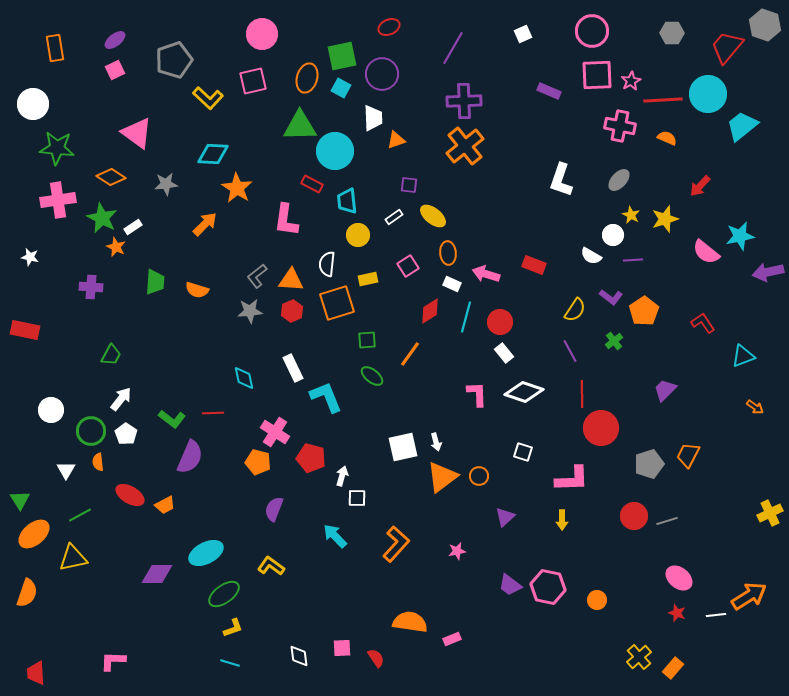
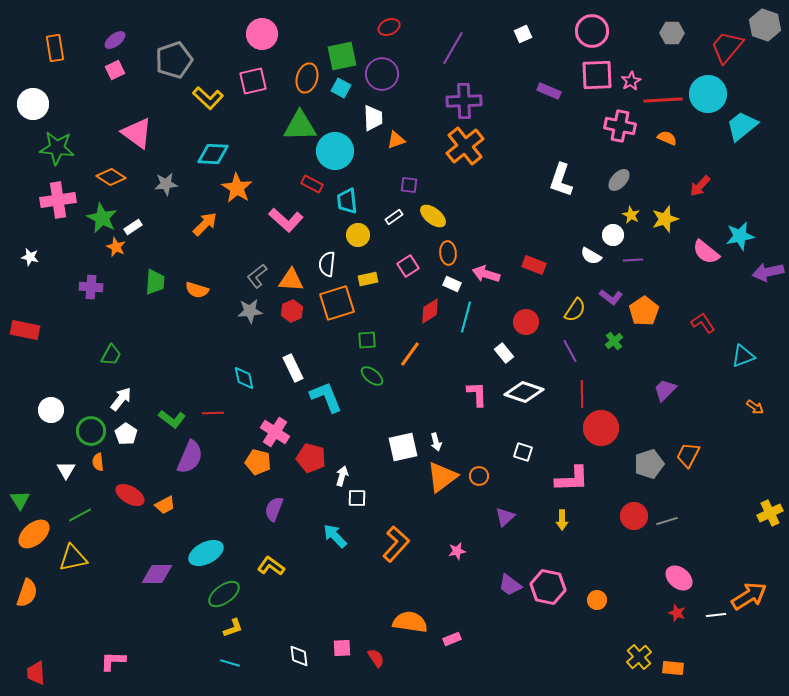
pink L-shape at (286, 220): rotated 56 degrees counterclockwise
red circle at (500, 322): moved 26 px right
orange rectangle at (673, 668): rotated 55 degrees clockwise
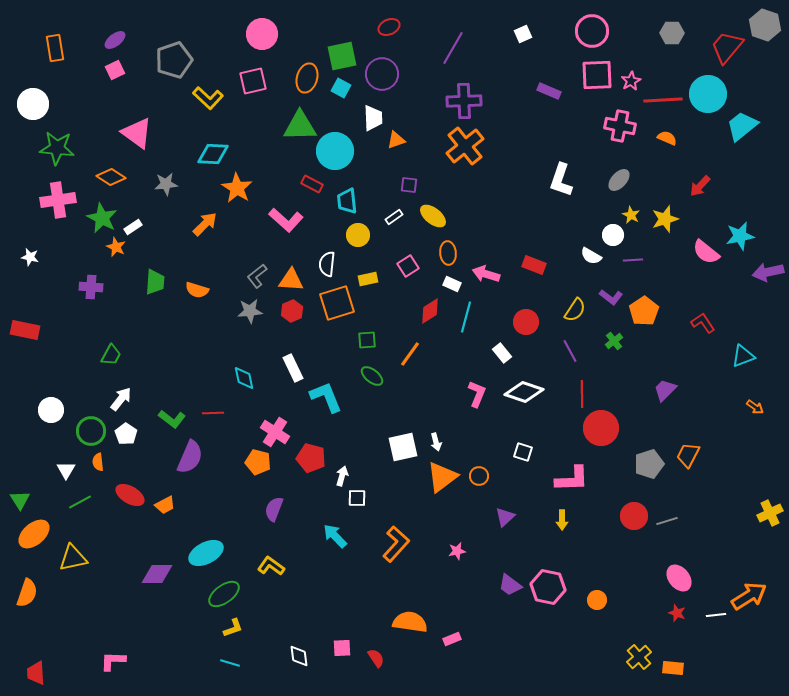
white rectangle at (504, 353): moved 2 px left
pink L-shape at (477, 394): rotated 24 degrees clockwise
green line at (80, 515): moved 13 px up
pink ellipse at (679, 578): rotated 12 degrees clockwise
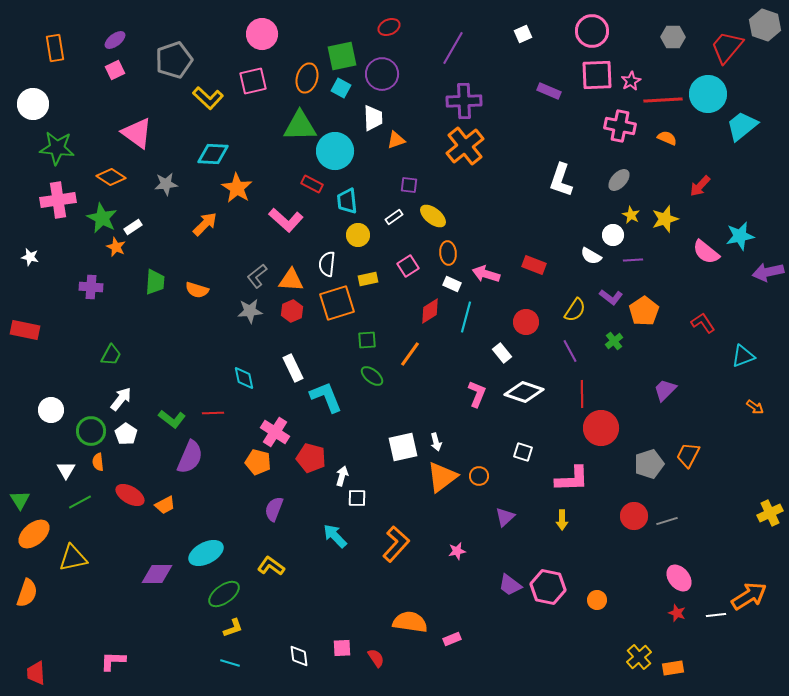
gray hexagon at (672, 33): moved 1 px right, 4 px down
orange rectangle at (673, 668): rotated 15 degrees counterclockwise
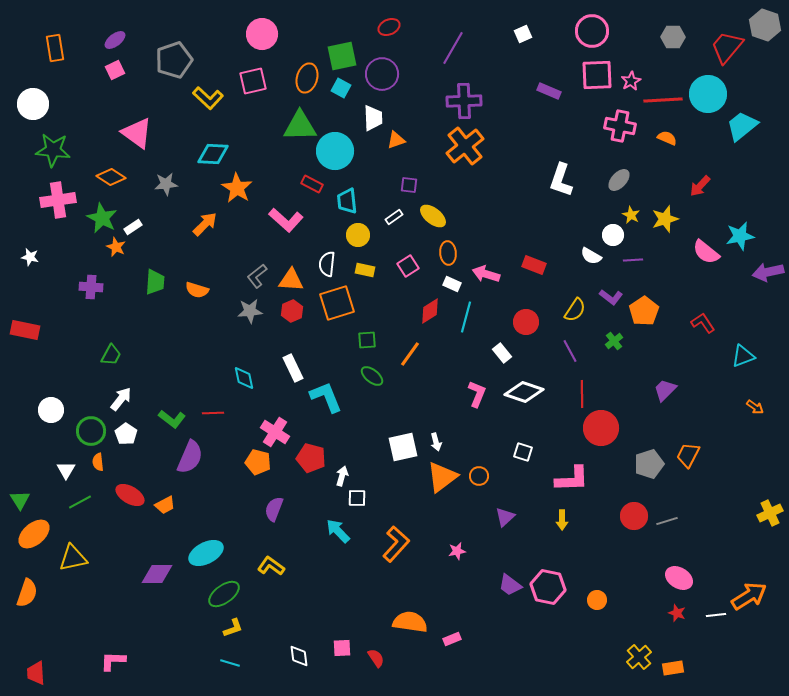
green star at (57, 148): moved 4 px left, 2 px down
yellow rectangle at (368, 279): moved 3 px left, 9 px up; rotated 24 degrees clockwise
cyan arrow at (335, 536): moved 3 px right, 5 px up
pink ellipse at (679, 578): rotated 20 degrees counterclockwise
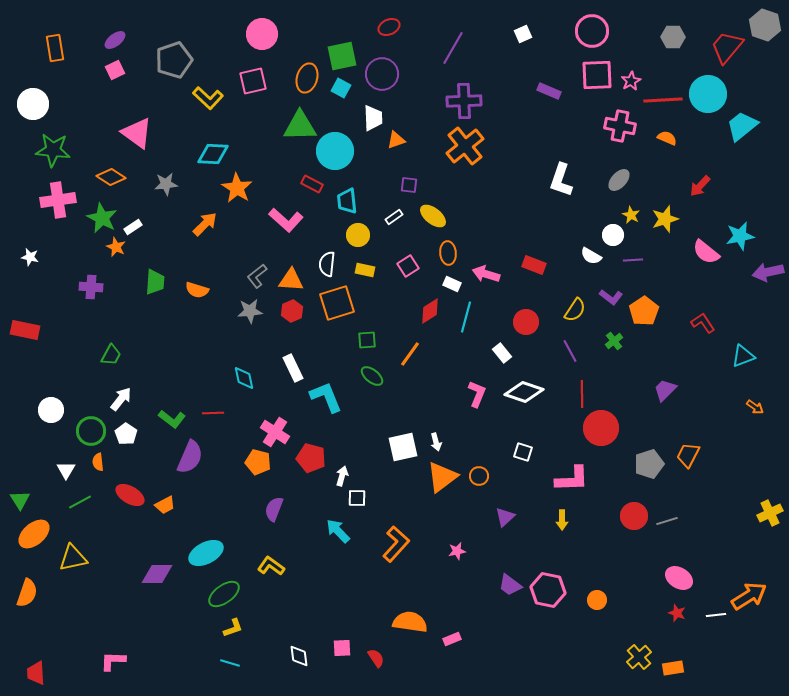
pink hexagon at (548, 587): moved 3 px down
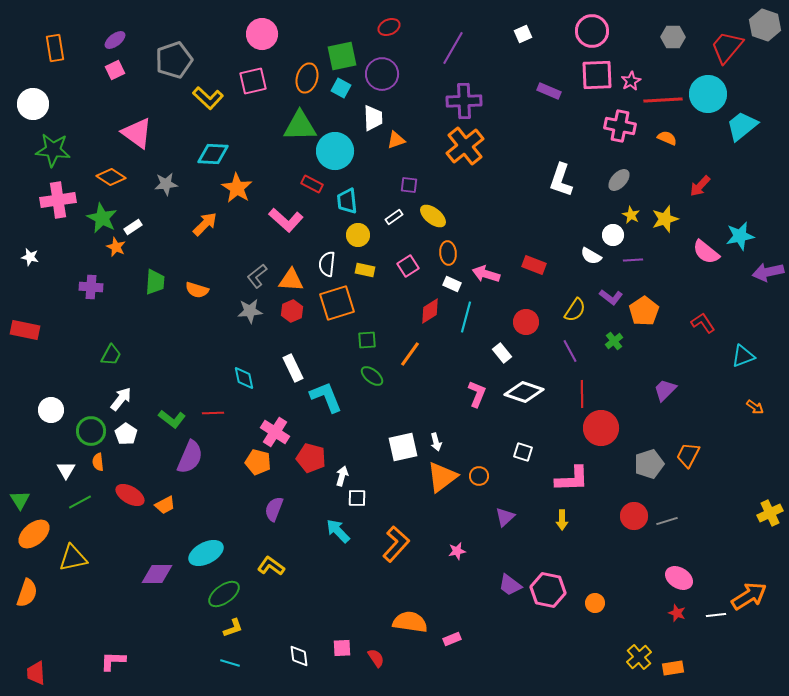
orange circle at (597, 600): moved 2 px left, 3 px down
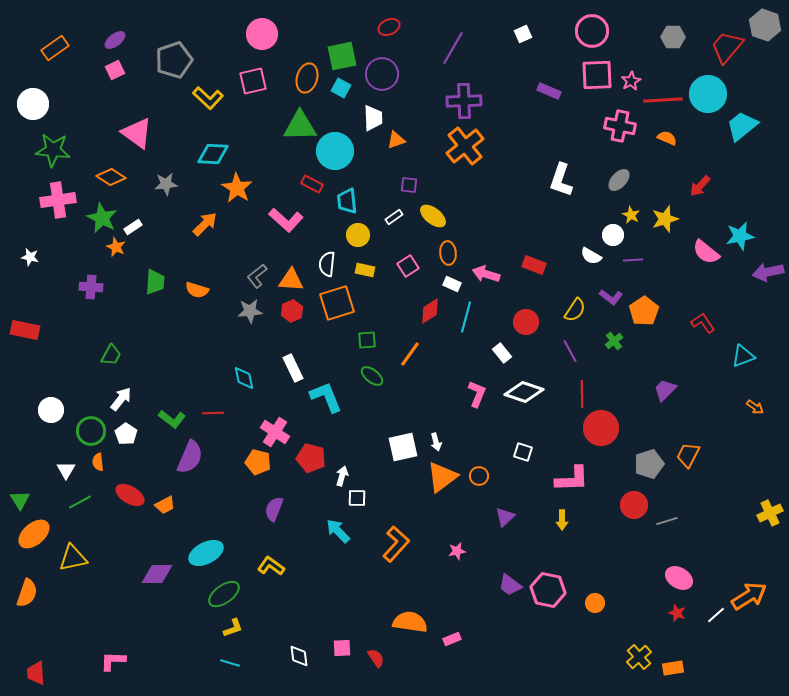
orange rectangle at (55, 48): rotated 64 degrees clockwise
red circle at (634, 516): moved 11 px up
white line at (716, 615): rotated 36 degrees counterclockwise
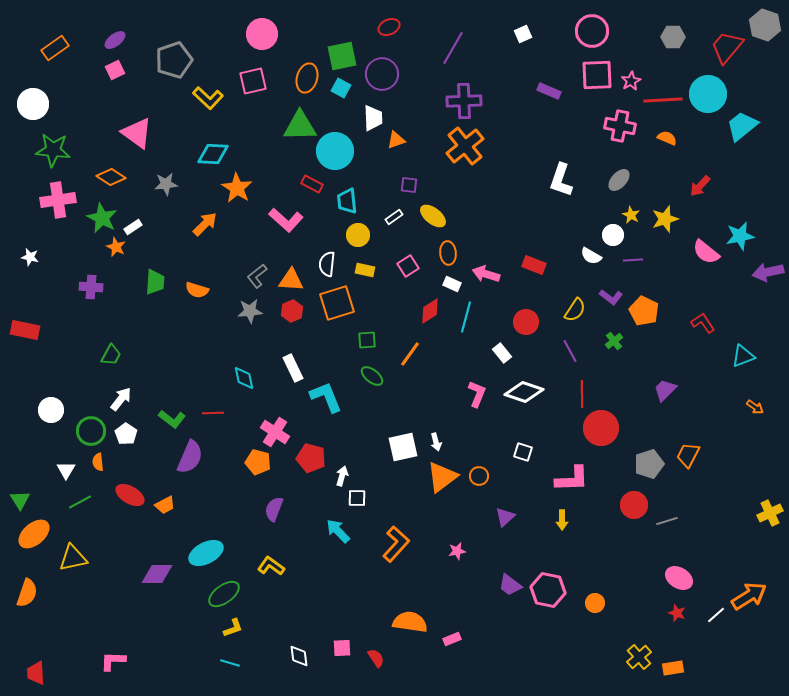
orange pentagon at (644, 311): rotated 12 degrees counterclockwise
